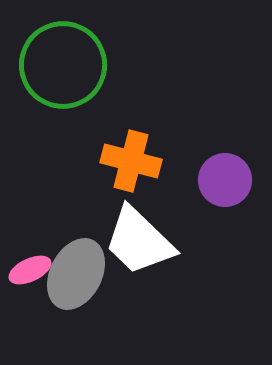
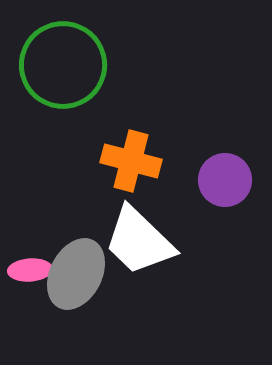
pink ellipse: rotated 21 degrees clockwise
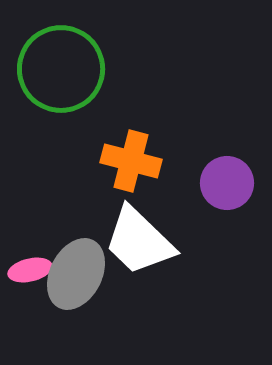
green circle: moved 2 px left, 4 px down
purple circle: moved 2 px right, 3 px down
pink ellipse: rotated 9 degrees counterclockwise
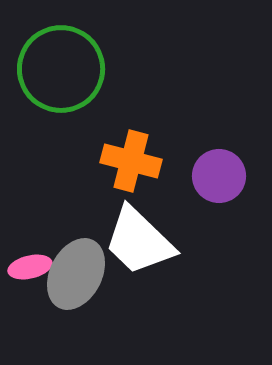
purple circle: moved 8 px left, 7 px up
pink ellipse: moved 3 px up
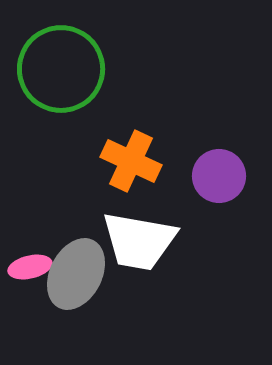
orange cross: rotated 10 degrees clockwise
white trapezoid: rotated 34 degrees counterclockwise
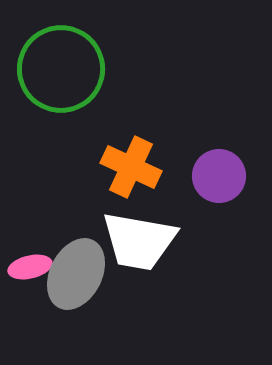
orange cross: moved 6 px down
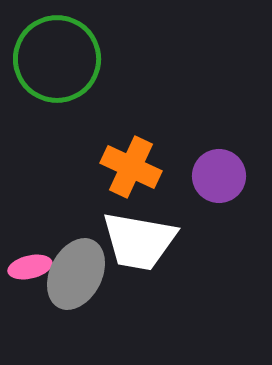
green circle: moved 4 px left, 10 px up
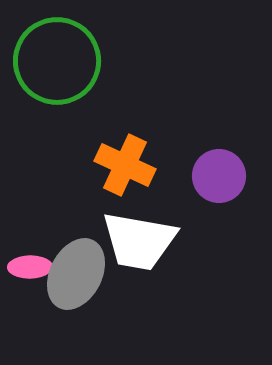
green circle: moved 2 px down
orange cross: moved 6 px left, 2 px up
pink ellipse: rotated 12 degrees clockwise
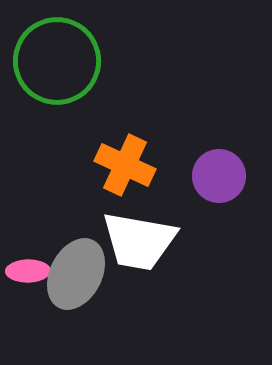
pink ellipse: moved 2 px left, 4 px down
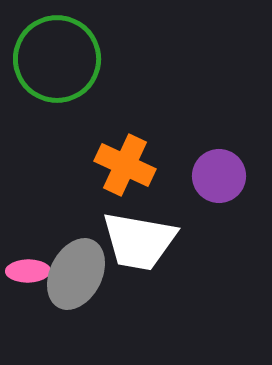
green circle: moved 2 px up
